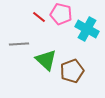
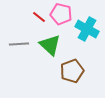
green triangle: moved 4 px right, 15 px up
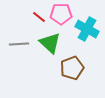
pink pentagon: rotated 15 degrees counterclockwise
green triangle: moved 2 px up
brown pentagon: moved 3 px up
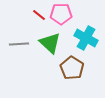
red line: moved 2 px up
cyan cross: moved 1 px left, 9 px down
brown pentagon: rotated 20 degrees counterclockwise
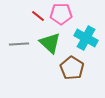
red line: moved 1 px left, 1 px down
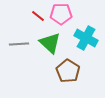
brown pentagon: moved 4 px left, 3 px down
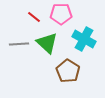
red line: moved 4 px left, 1 px down
cyan cross: moved 2 px left, 1 px down
green triangle: moved 3 px left
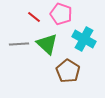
pink pentagon: rotated 20 degrees clockwise
green triangle: moved 1 px down
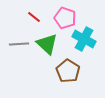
pink pentagon: moved 4 px right, 4 px down
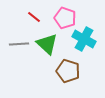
brown pentagon: rotated 15 degrees counterclockwise
